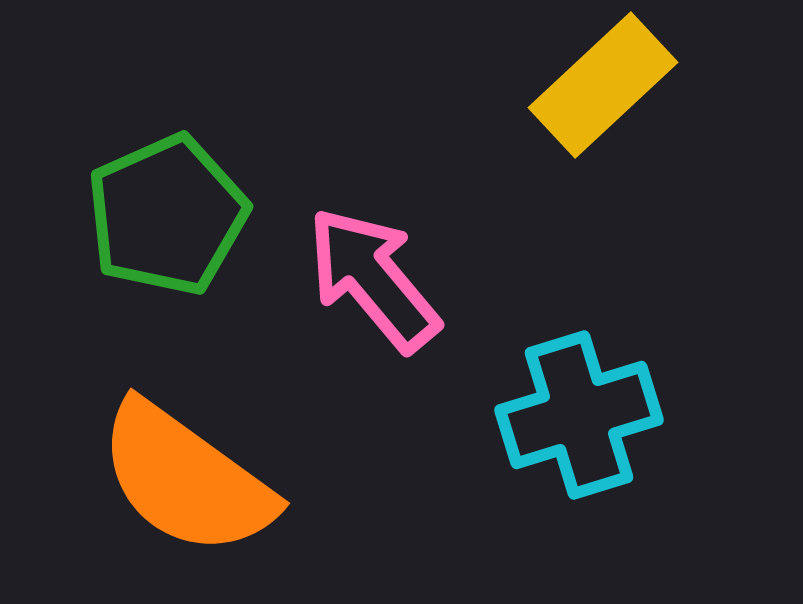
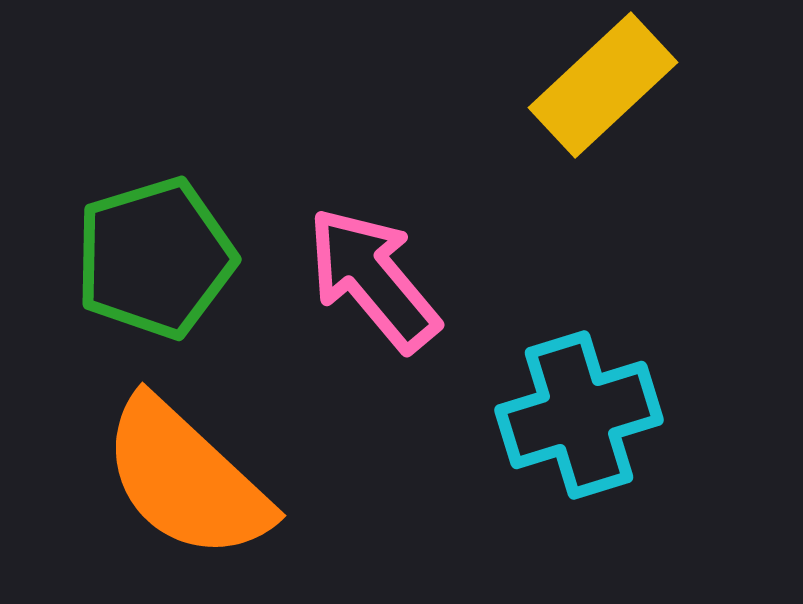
green pentagon: moved 12 px left, 43 px down; rotated 7 degrees clockwise
orange semicircle: rotated 7 degrees clockwise
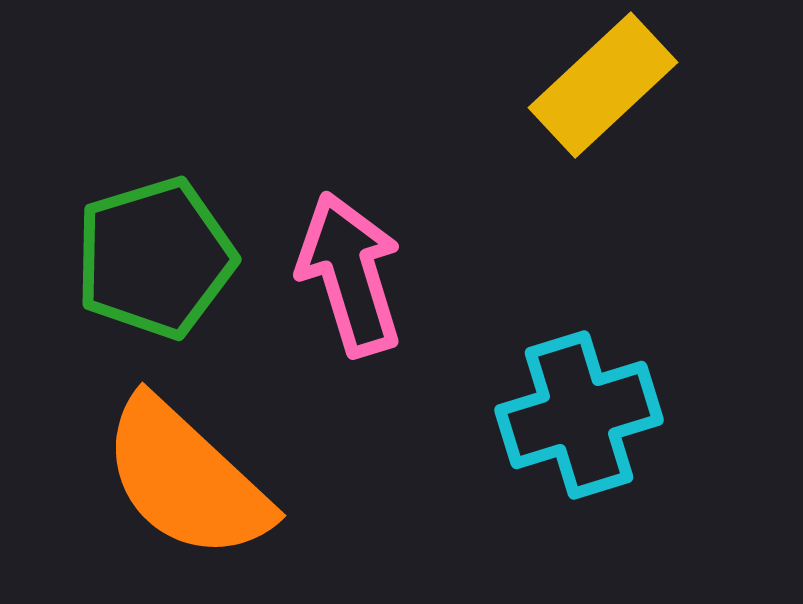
pink arrow: moved 23 px left, 5 px up; rotated 23 degrees clockwise
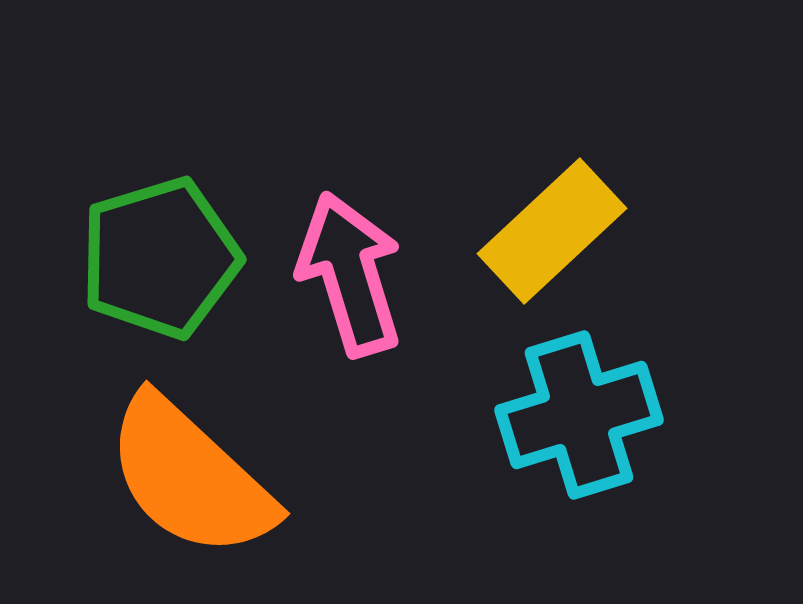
yellow rectangle: moved 51 px left, 146 px down
green pentagon: moved 5 px right
orange semicircle: moved 4 px right, 2 px up
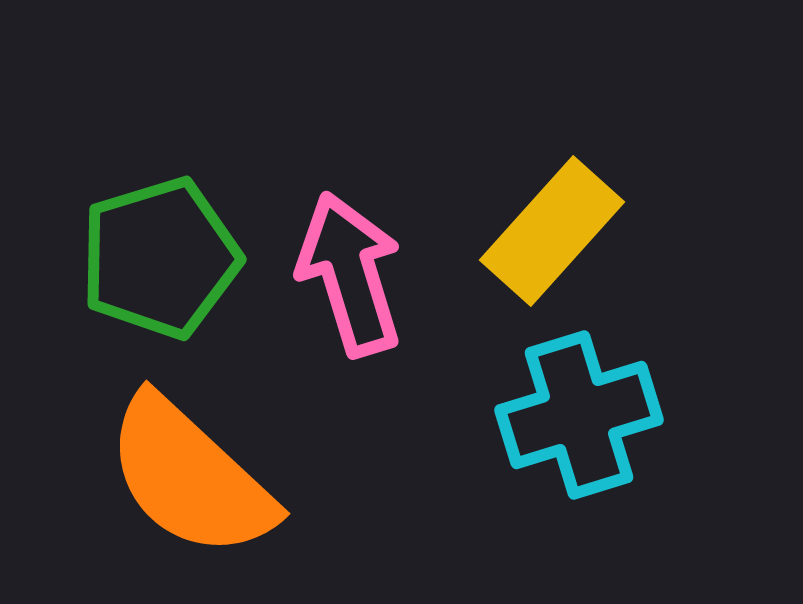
yellow rectangle: rotated 5 degrees counterclockwise
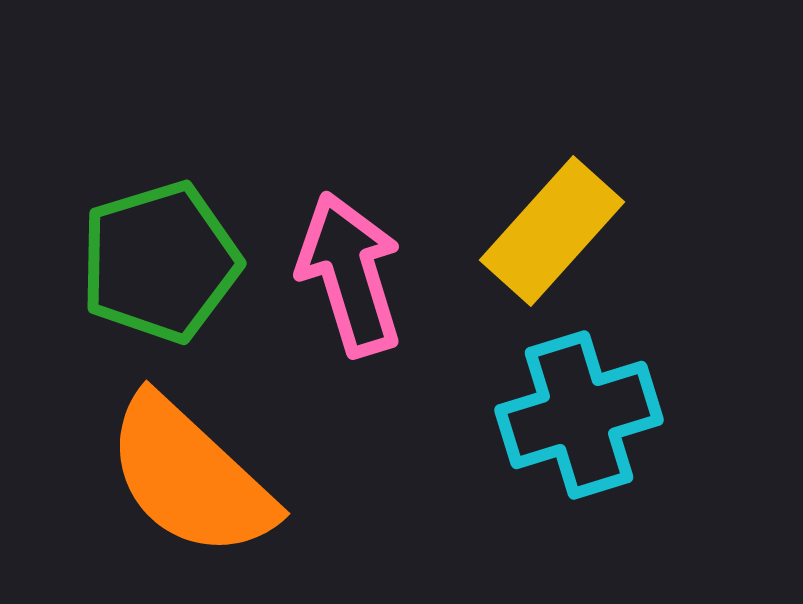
green pentagon: moved 4 px down
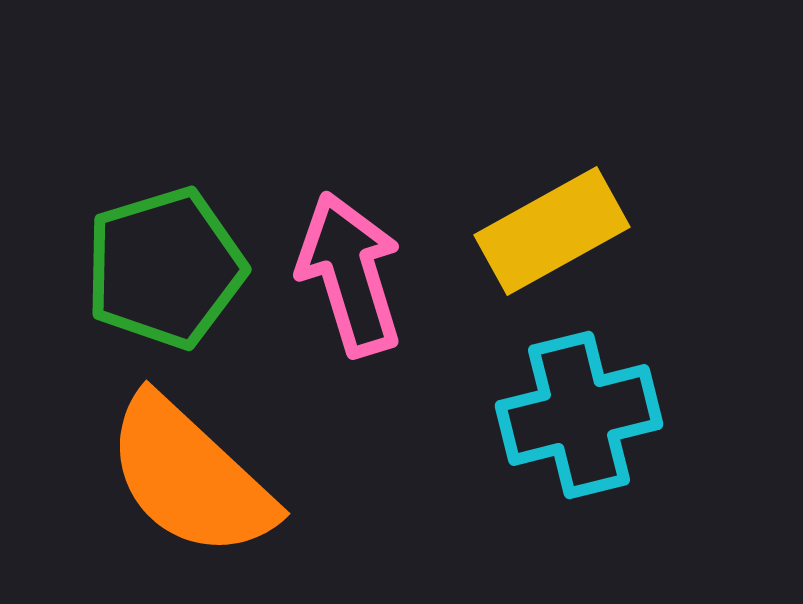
yellow rectangle: rotated 19 degrees clockwise
green pentagon: moved 5 px right, 6 px down
cyan cross: rotated 3 degrees clockwise
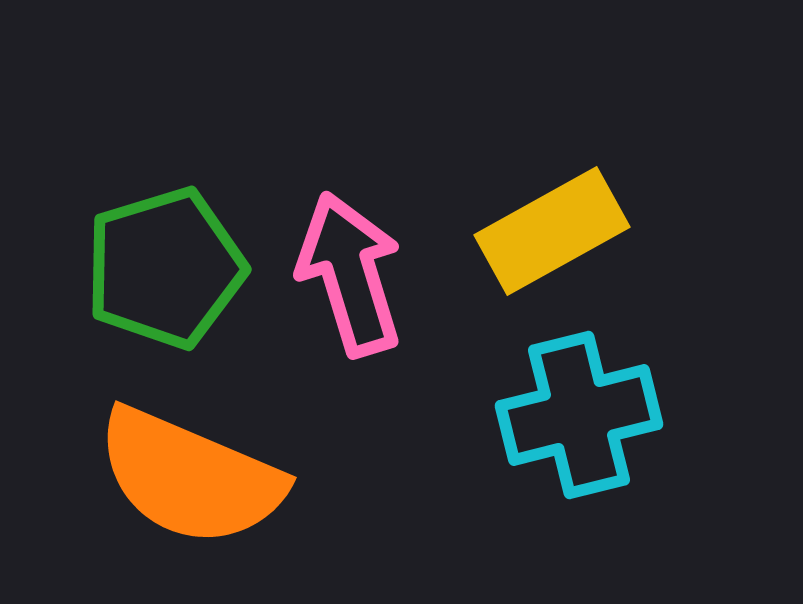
orange semicircle: rotated 20 degrees counterclockwise
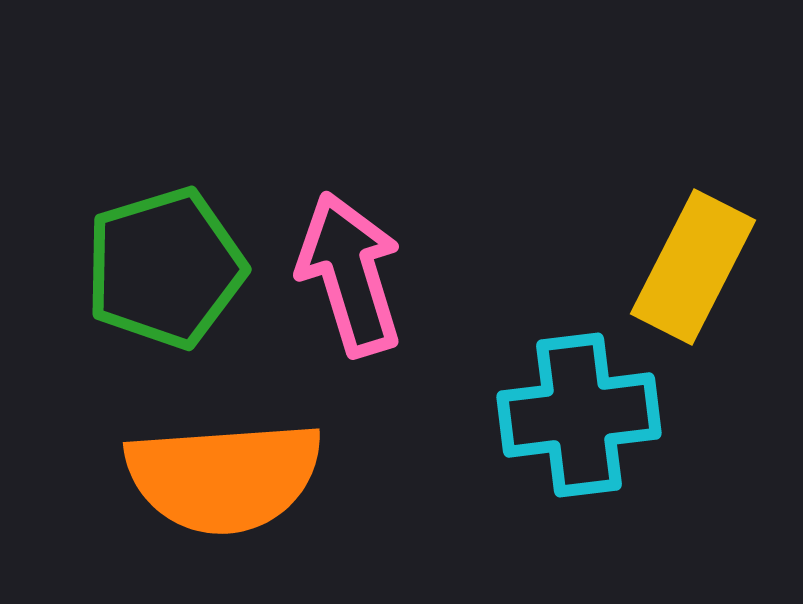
yellow rectangle: moved 141 px right, 36 px down; rotated 34 degrees counterclockwise
cyan cross: rotated 7 degrees clockwise
orange semicircle: moved 34 px right; rotated 27 degrees counterclockwise
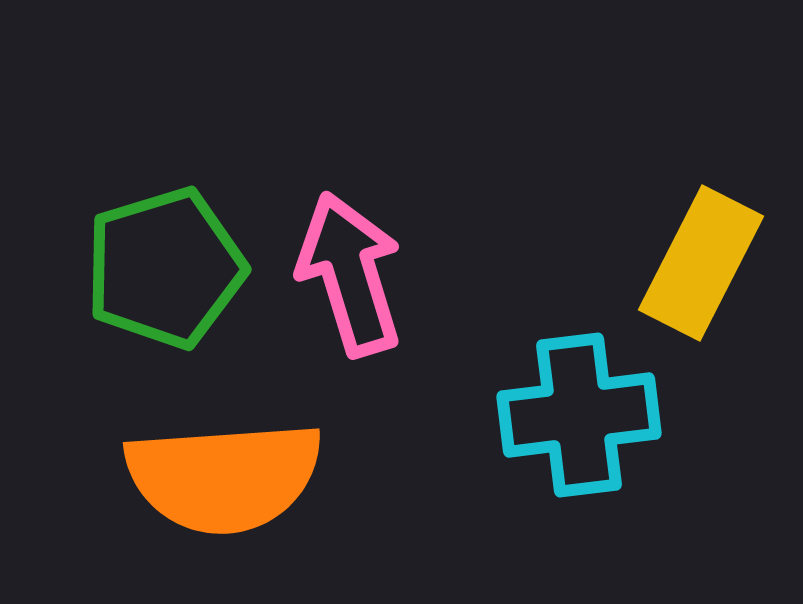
yellow rectangle: moved 8 px right, 4 px up
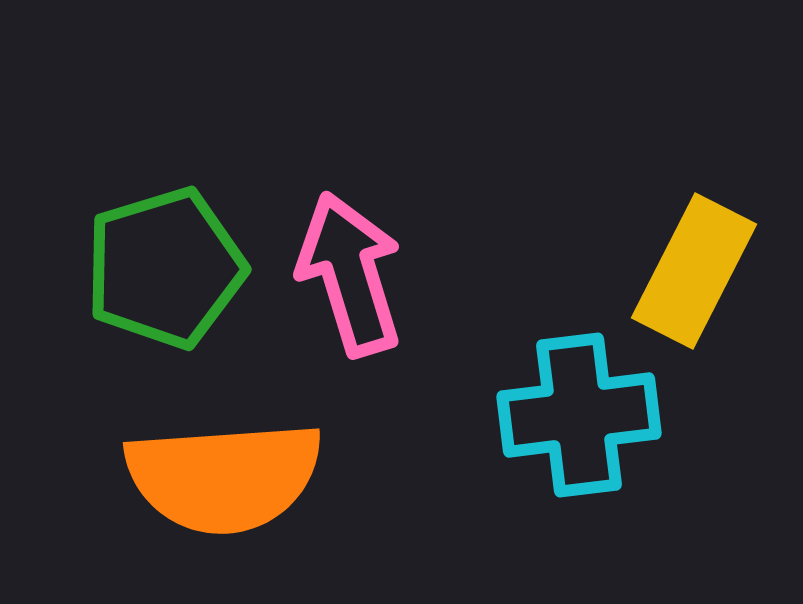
yellow rectangle: moved 7 px left, 8 px down
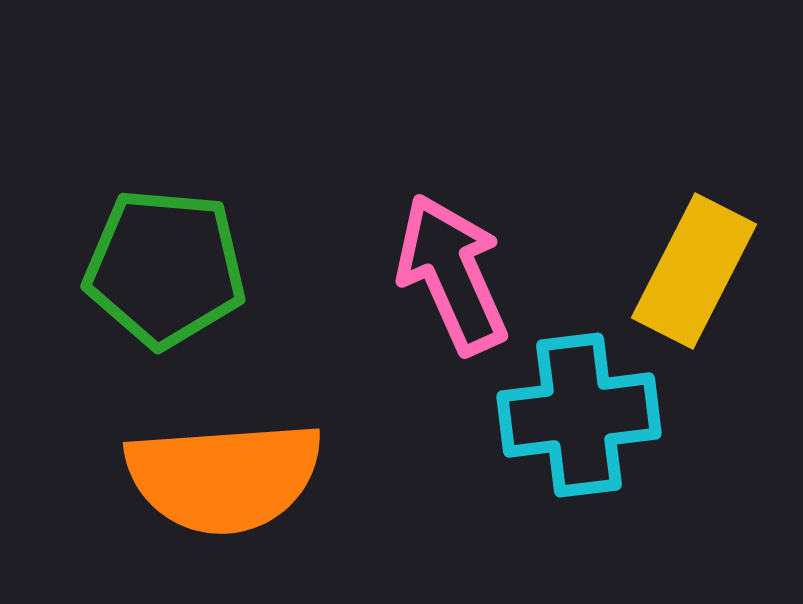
green pentagon: rotated 22 degrees clockwise
pink arrow: moved 102 px right; rotated 7 degrees counterclockwise
